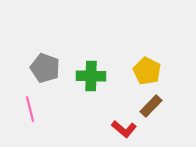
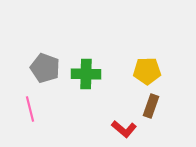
yellow pentagon: rotated 28 degrees counterclockwise
green cross: moved 5 px left, 2 px up
brown rectangle: rotated 25 degrees counterclockwise
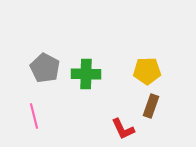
gray pentagon: rotated 8 degrees clockwise
pink line: moved 4 px right, 7 px down
red L-shape: moved 1 px left; rotated 25 degrees clockwise
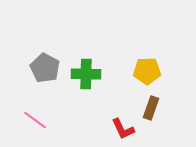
brown rectangle: moved 2 px down
pink line: moved 1 px right, 4 px down; rotated 40 degrees counterclockwise
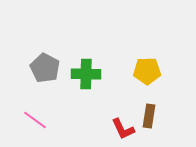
brown rectangle: moved 2 px left, 8 px down; rotated 10 degrees counterclockwise
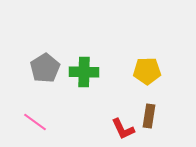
gray pentagon: rotated 12 degrees clockwise
green cross: moved 2 px left, 2 px up
pink line: moved 2 px down
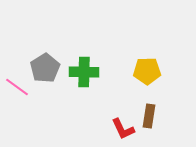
pink line: moved 18 px left, 35 px up
